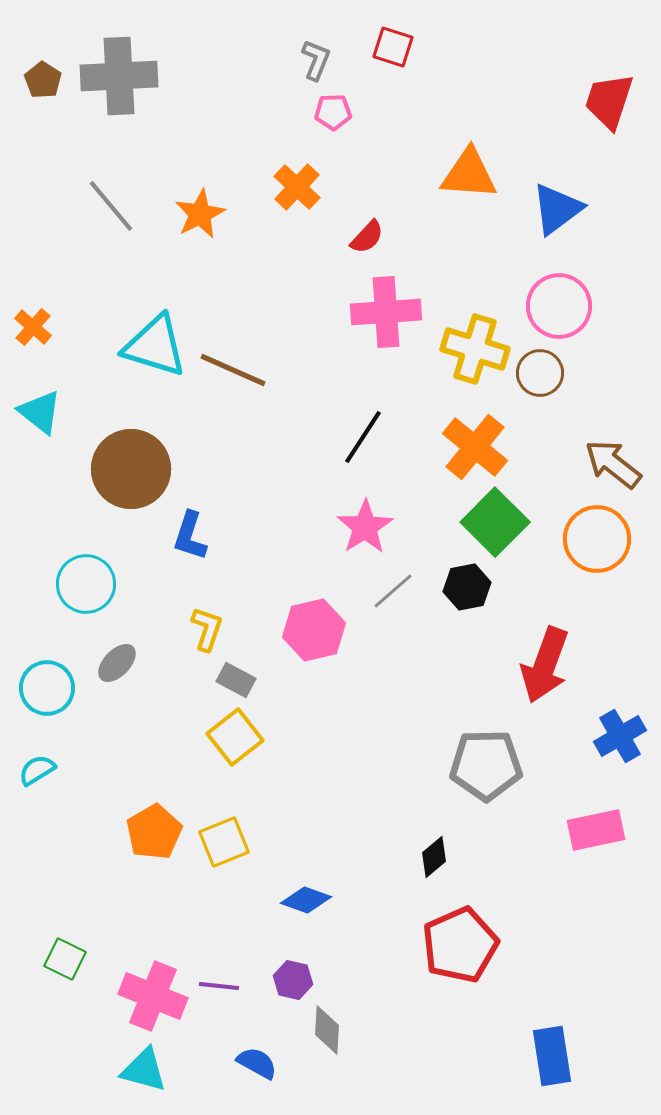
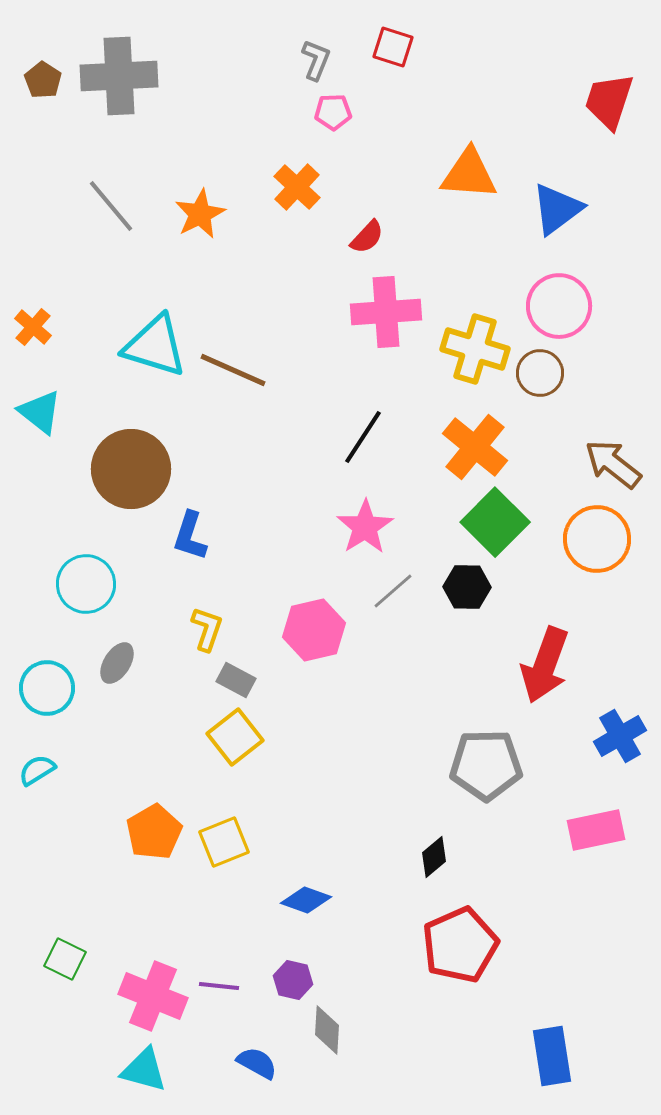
black hexagon at (467, 587): rotated 12 degrees clockwise
gray ellipse at (117, 663): rotated 12 degrees counterclockwise
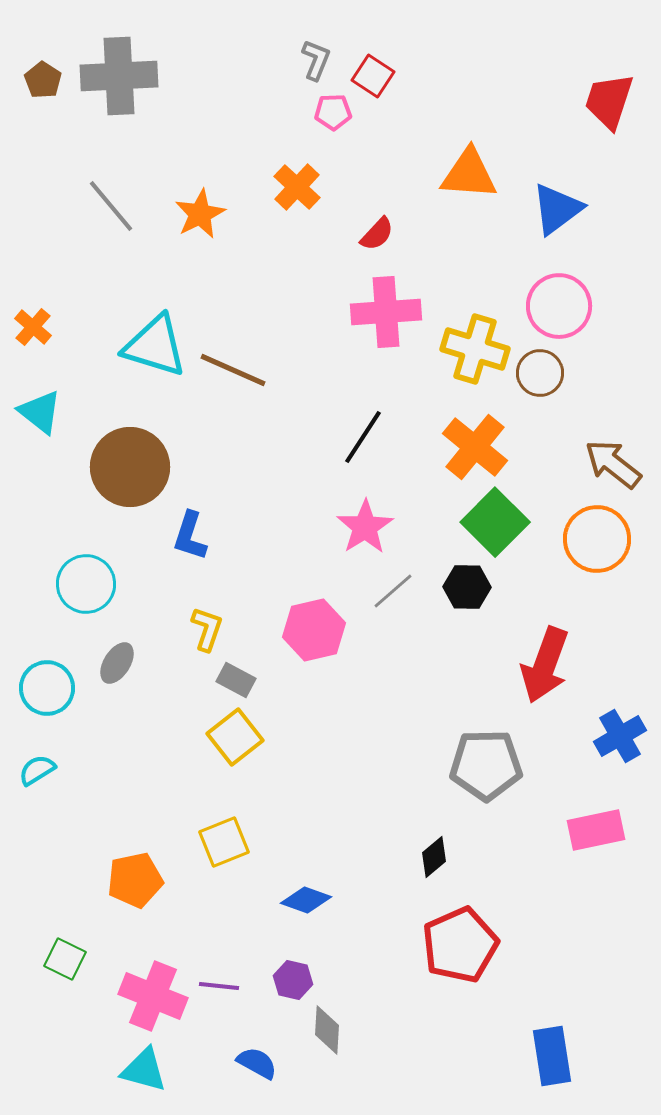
red square at (393, 47): moved 20 px left, 29 px down; rotated 15 degrees clockwise
red semicircle at (367, 237): moved 10 px right, 3 px up
brown circle at (131, 469): moved 1 px left, 2 px up
orange pentagon at (154, 832): moved 19 px left, 48 px down; rotated 18 degrees clockwise
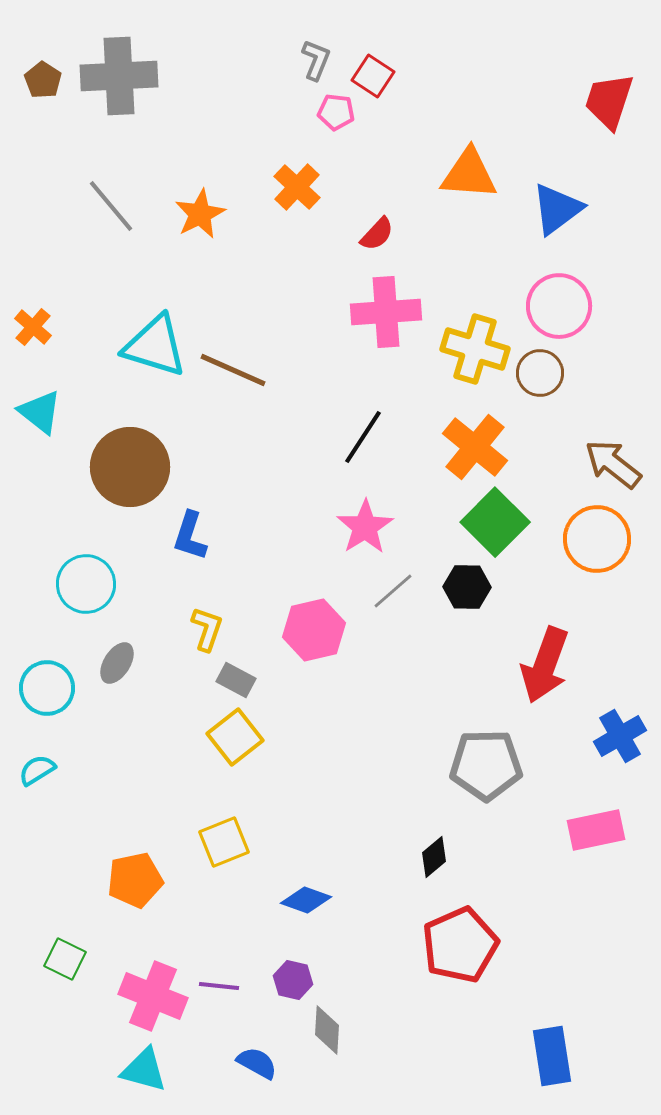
pink pentagon at (333, 112): moved 3 px right; rotated 9 degrees clockwise
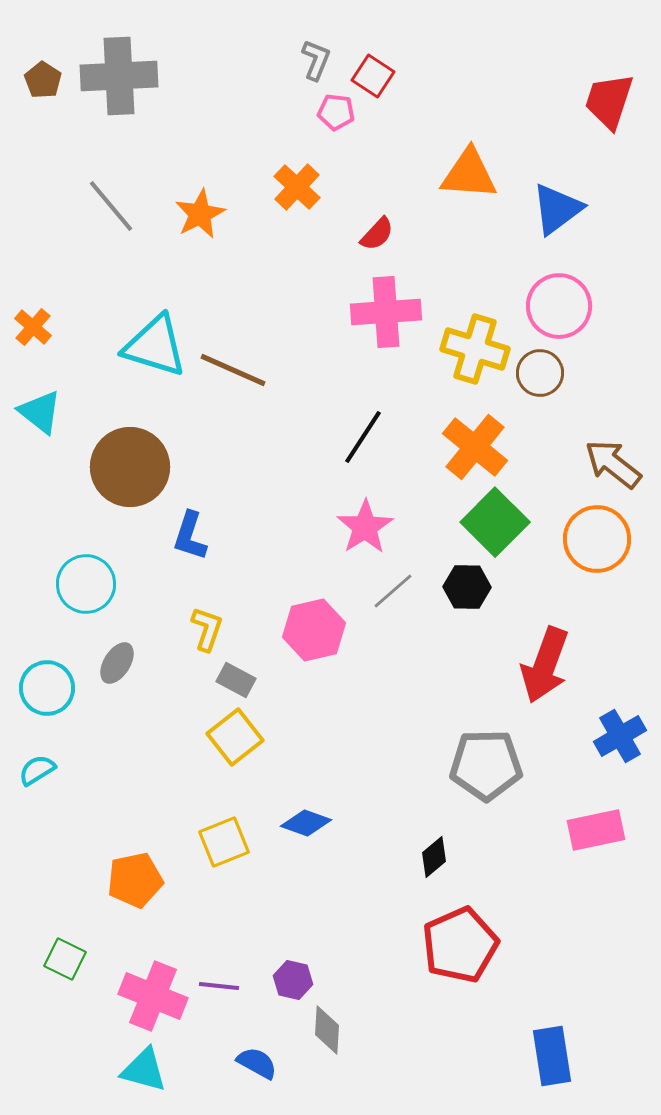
blue diamond at (306, 900): moved 77 px up
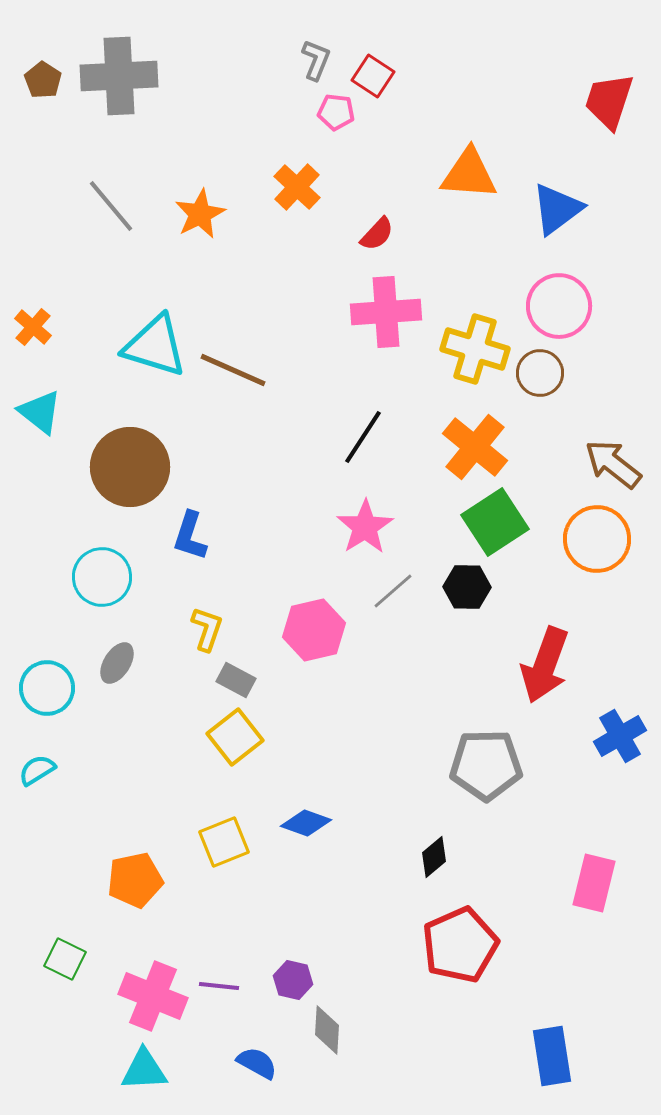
green square at (495, 522): rotated 12 degrees clockwise
cyan circle at (86, 584): moved 16 px right, 7 px up
pink rectangle at (596, 830): moved 2 px left, 53 px down; rotated 64 degrees counterclockwise
cyan triangle at (144, 1070): rotated 18 degrees counterclockwise
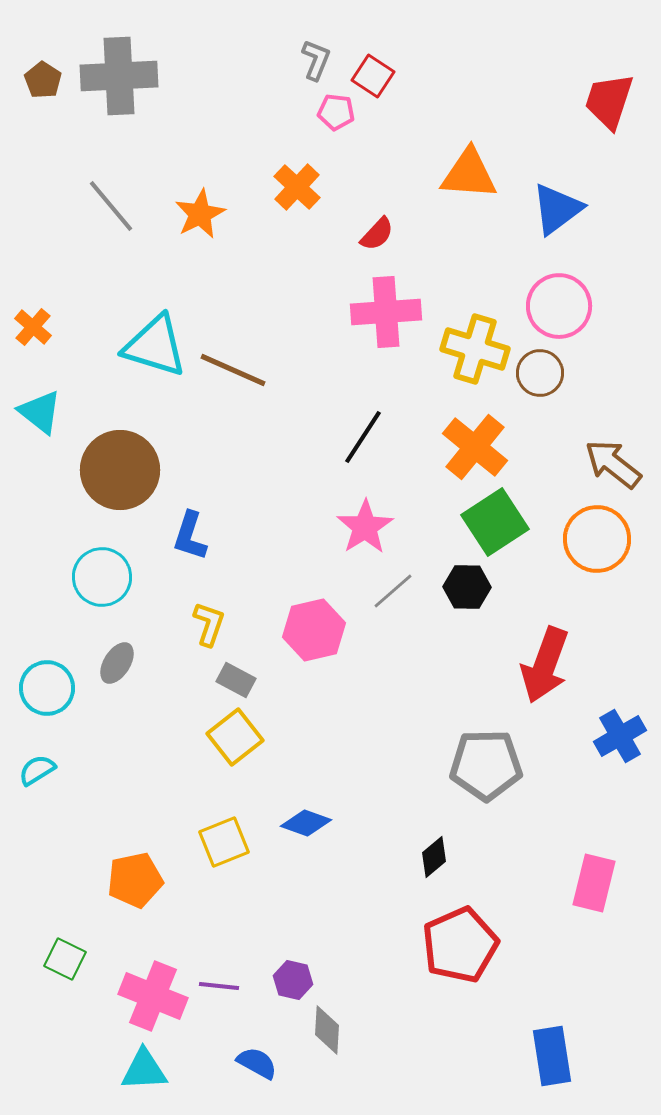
brown circle at (130, 467): moved 10 px left, 3 px down
yellow L-shape at (207, 629): moved 2 px right, 5 px up
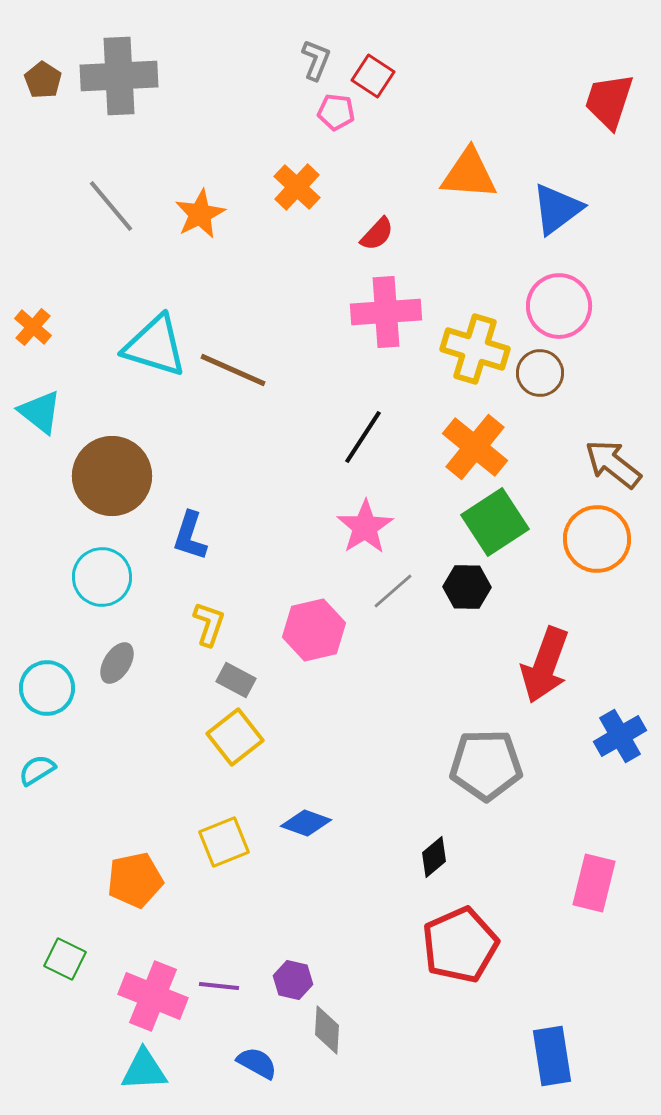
brown circle at (120, 470): moved 8 px left, 6 px down
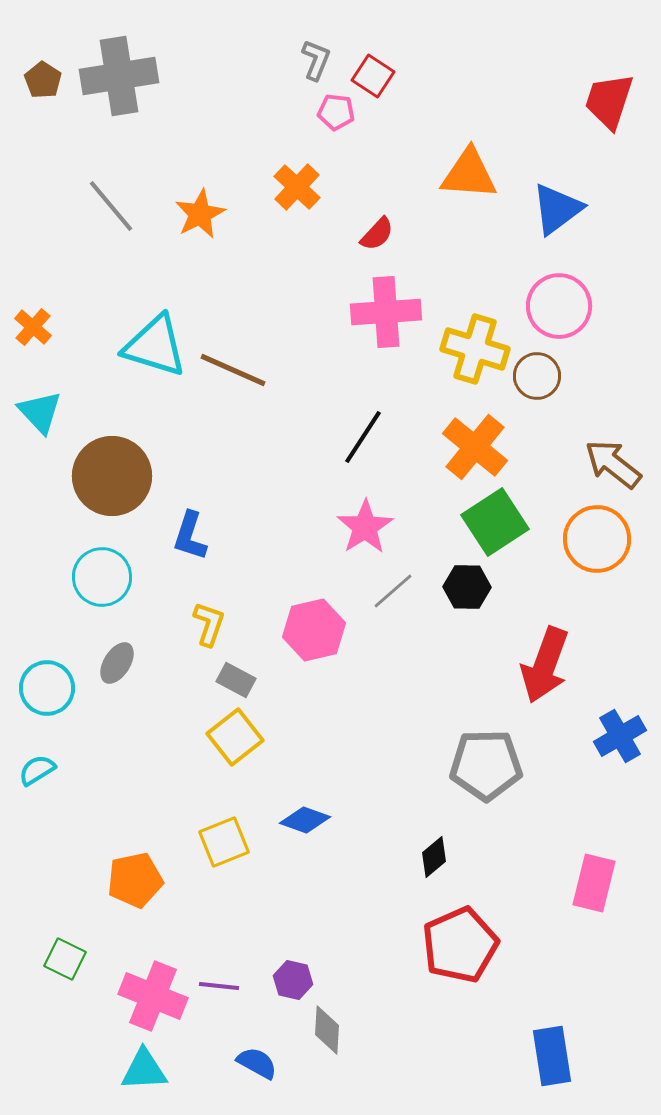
gray cross at (119, 76): rotated 6 degrees counterclockwise
brown circle at (540, 373): moved 3 px left, 3 px down
cyan triangle at (40, 412): rotated 9 degrees clockwise
blue diamond at (306, 823): moved 1 px left, 3 px up
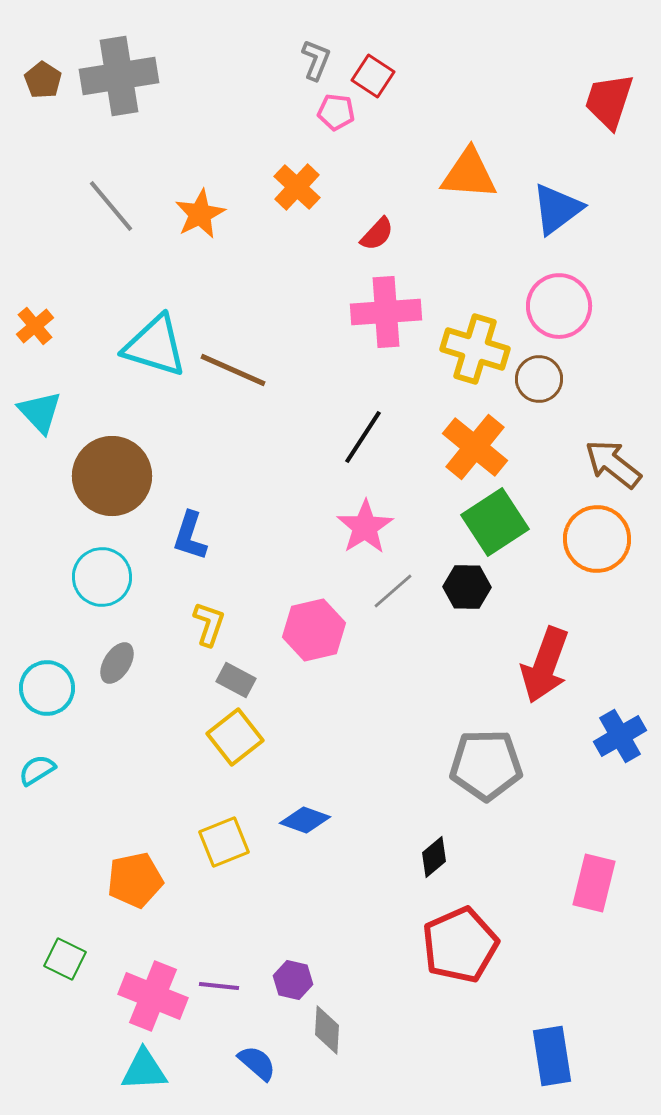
orange cross at (33, 327): moved 2 px right, 1 px up; rotated 9 degrees clockwise
brown circle at (537, 376): moved 2 px right, 3 px down
blue semicircle at (257, 1063): rotated 12 degrees clockwise
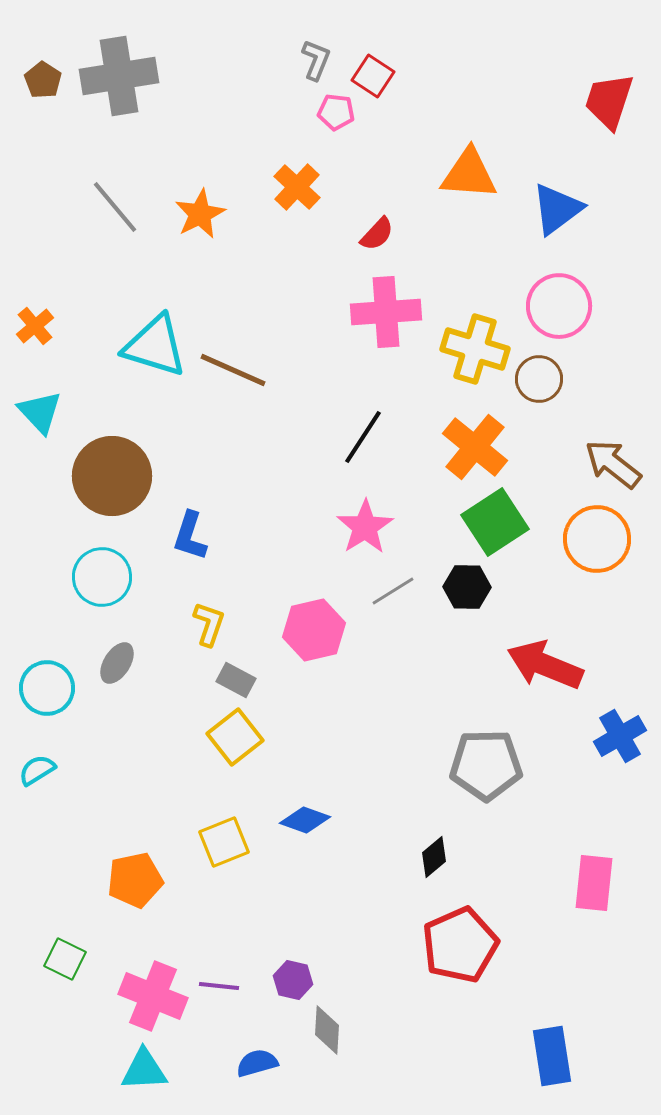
gray line at (111, 206): moved 4 px right, 1 px down
gray line at (393, 591): rotated 9 degrees clockwise
red arrow at (545, 665): rotated 92 degrees clockwise
pink rectangle at (594, 883): rotated 8 degrees counterclockwise
blue semicircle at (257, 1063): rotated 57 degrees counterclockwise
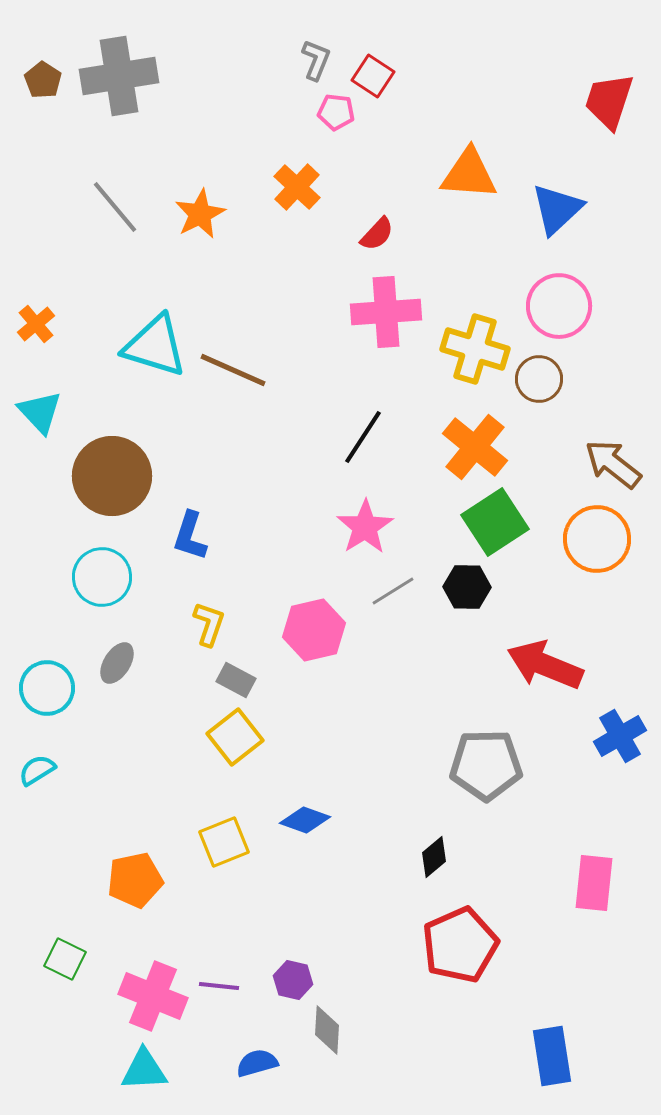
blue triangle at (557, 209): rotated 6 degrees counterclockwise
orange cross at (35, 326): moved 1 px right, 2 px up
